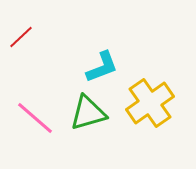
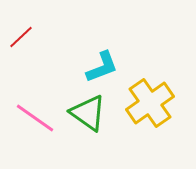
green triangle: rotated 51 degrees clockwise
pink line: rotated 6 degrees counterclockwise
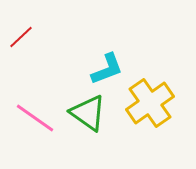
cyan L-shape: moved 5 px right, 2 px down
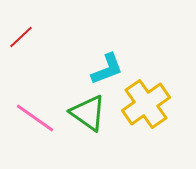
yellow cross: moved 4 px left, 1 px down
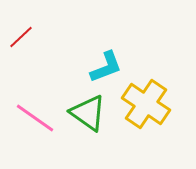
cyan L-shape: moved 1 px left, 2 px up
yellow cross: rotated 21 degrees counterclockwise
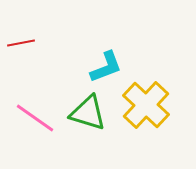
red line: moved 6 px down; rotated 32 degrees clockwise
yellow cross: moved 1 px down; rotated 9 degrees clockwise
green triangle: rotated 18 degrees counterclockwise
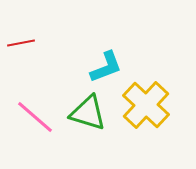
pink line: moved 1 px up; rotated 6 degrees clockwise
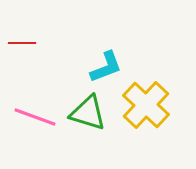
red line: moved 1 px right; rotated 12 degrees clockwise
pink line: rotated 21 degrees counterclockwise
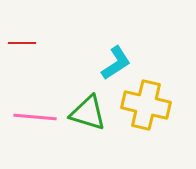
cyan L-shape: moved 10 px right, 4 px up; rotated 12 degrees counterclockwise
yellow cross: rotated 30 degrees counterclockwise
pink line: rotated 15 degrees counterclockwise
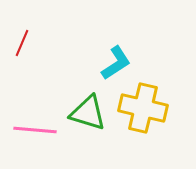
red line: rotated 68 degrees counterclockwise
yellow cross: moved 3 px left, 3 px down
pink line: moved 13 px down
